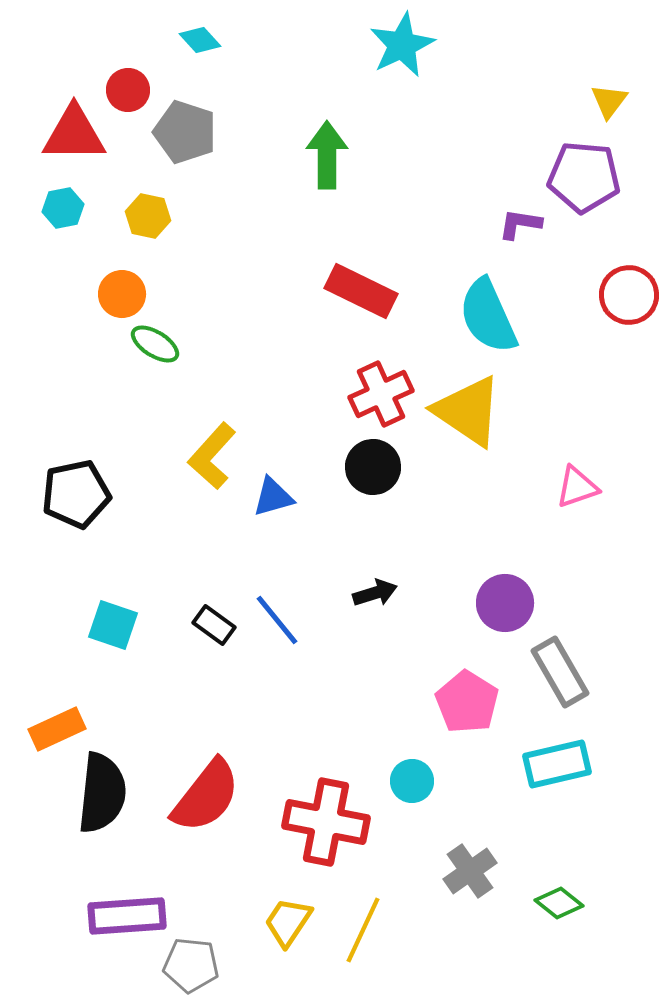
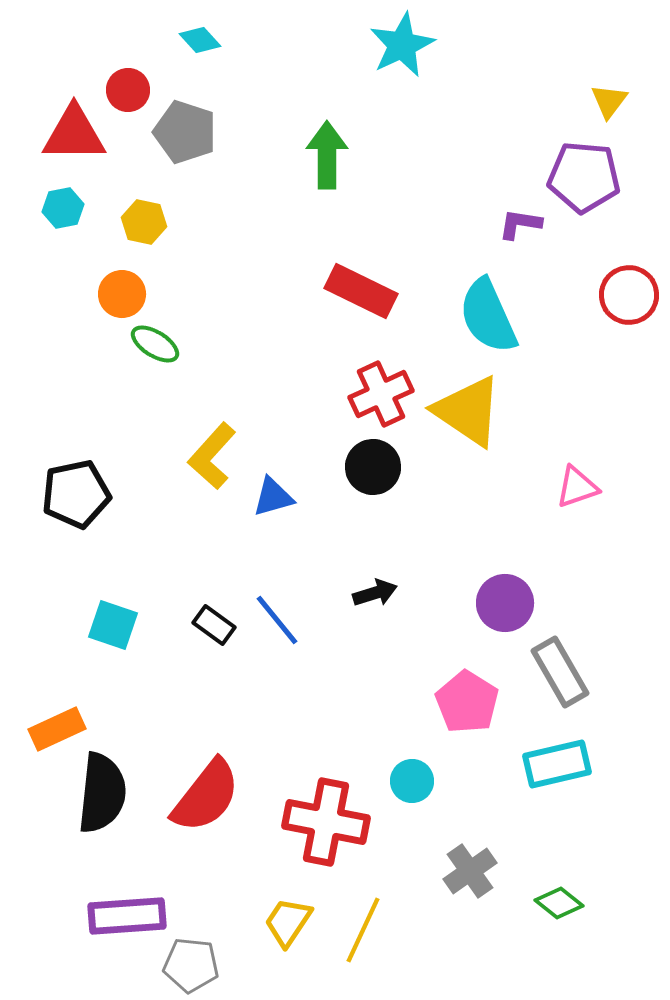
yellow hexagon at (148, 216): moved 4 px left, 6 px down
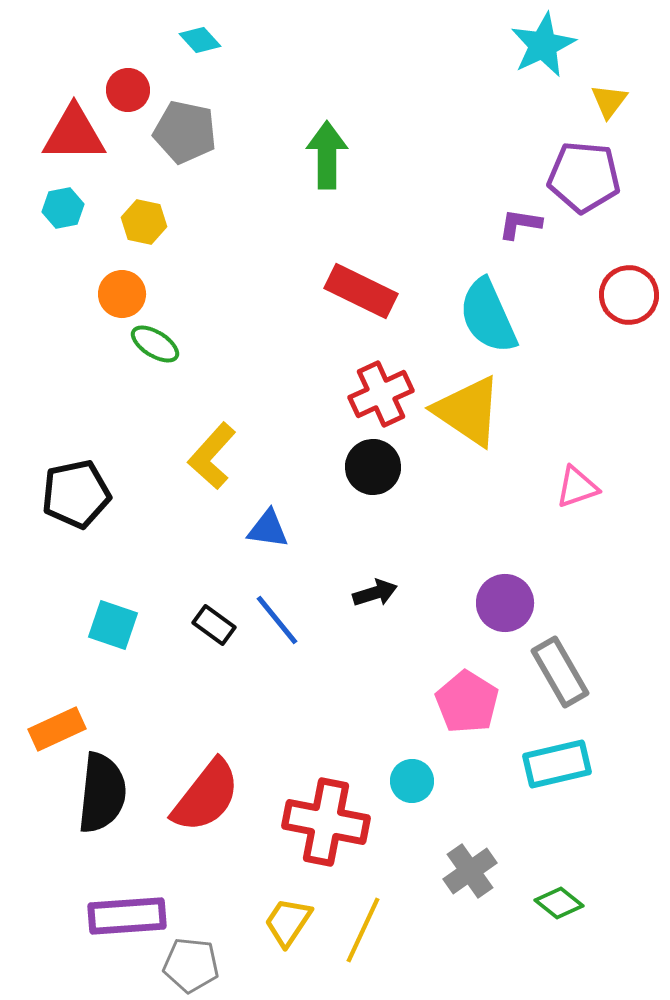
cyan star at (402, 45): moved 141 px right
gray pentagon at (185, 132): rotated 6 degrees counterclockwise
blue triangle at (273, 497): moved 5 px left, 32 px down; rotated 24 degrees clockwise
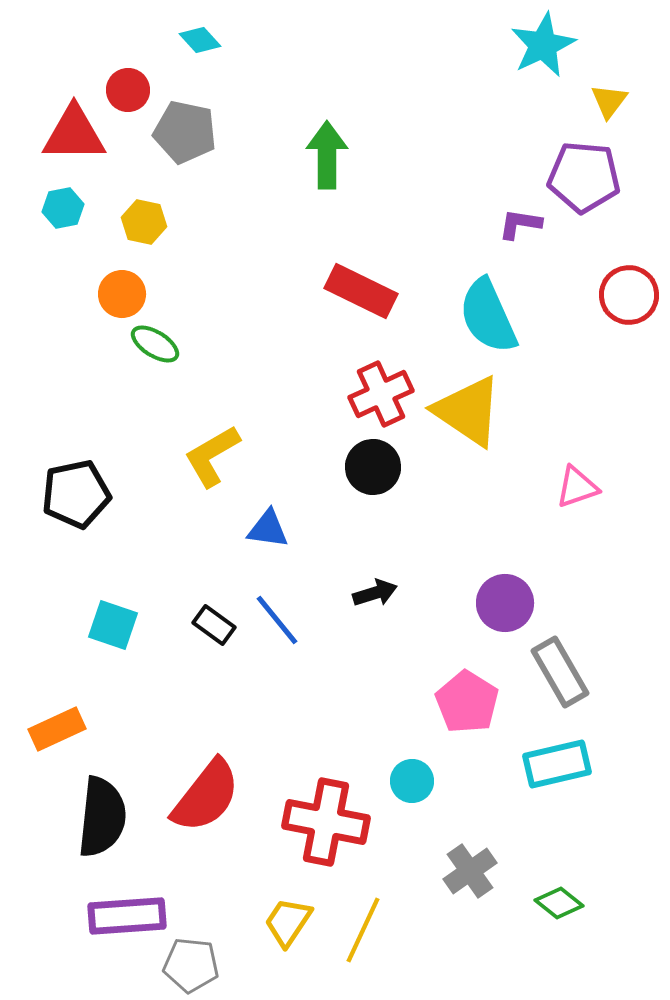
yellow L-shape at (212, 456): rotated 18 degrees clockwise
black semicircle at (102, 793): moved 24 px down
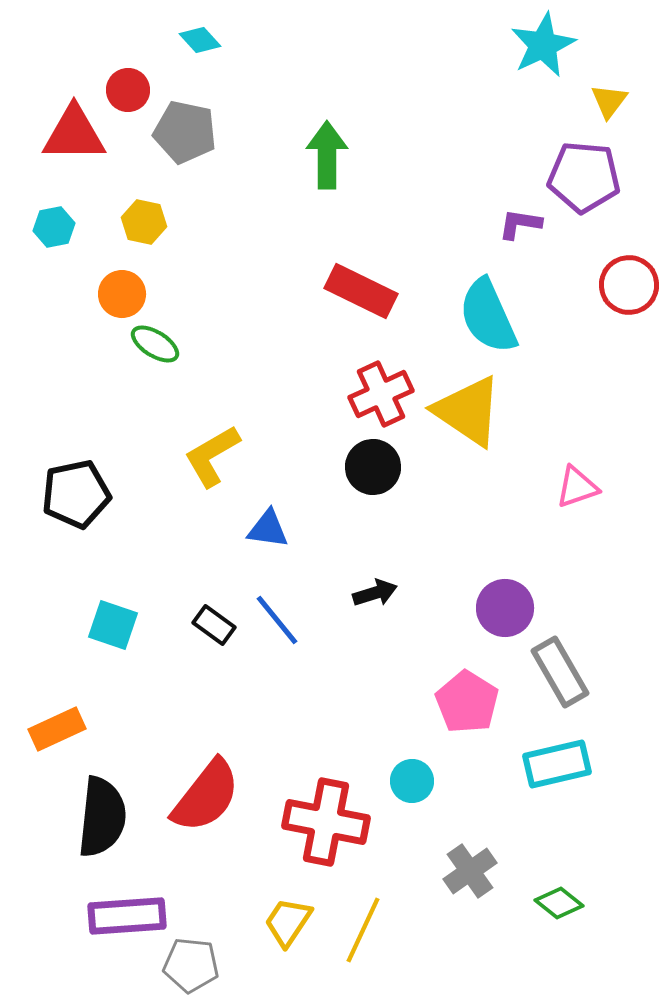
cyan hexagon at (63, 208): moved 9 px left, 19 px down
red circle at (629, 295): moved 10 px up
purple circle at (505, 603): moved 5 px down
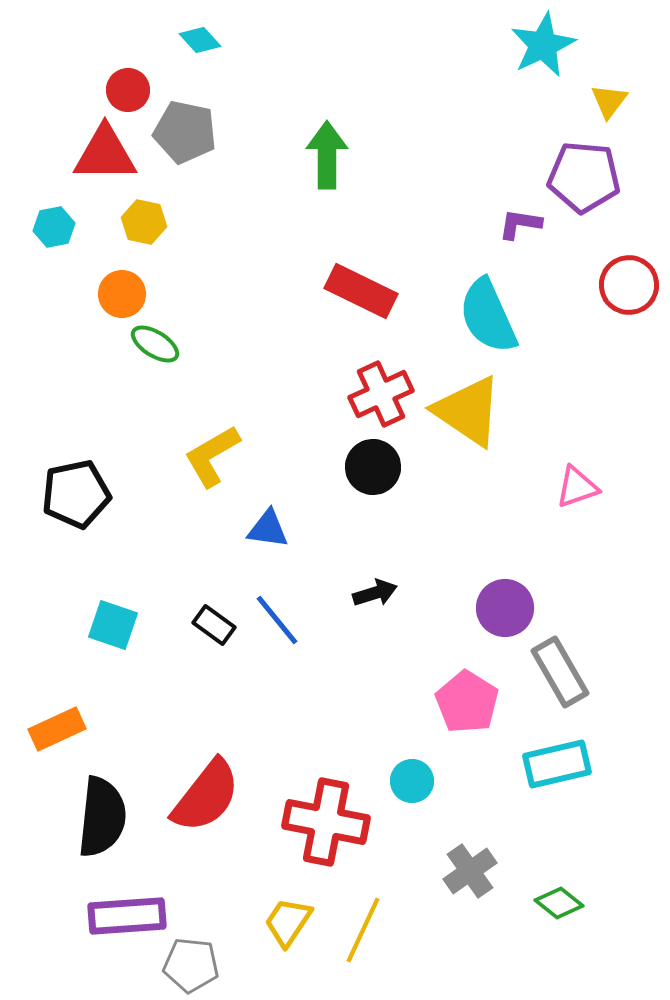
red triangle at (74, 134): moved 31 px right, 20 px down
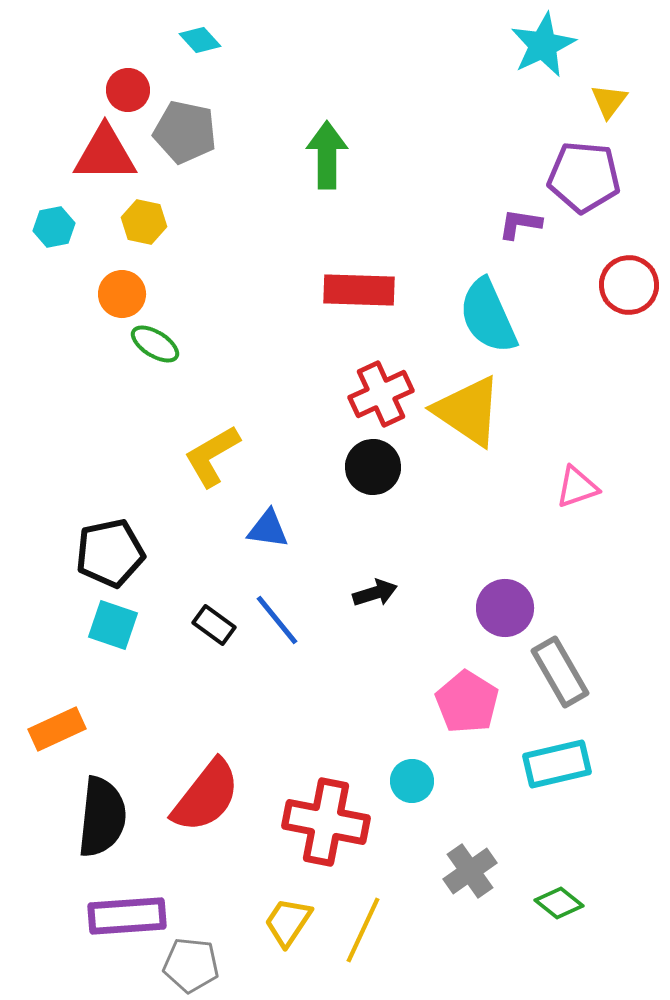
red rectangle at (361, 291): moved 2 px left, 1 px up; rotated 24 degrees counterclockwise
black pentagon at (76, 494): moved 34 px right, 59 px down
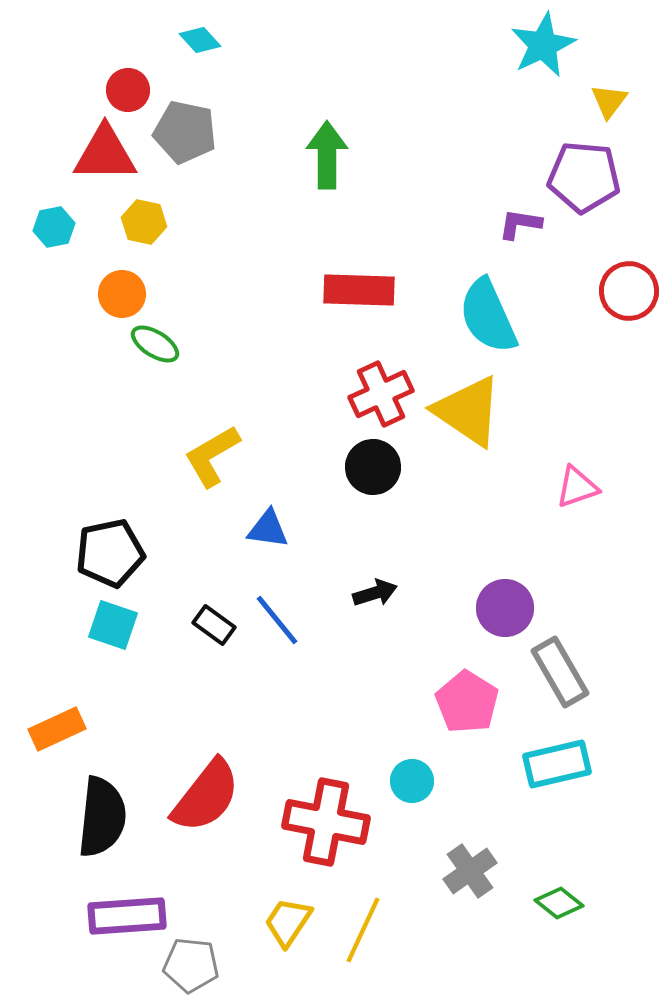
red circle at (629, 285): moved 6 px down
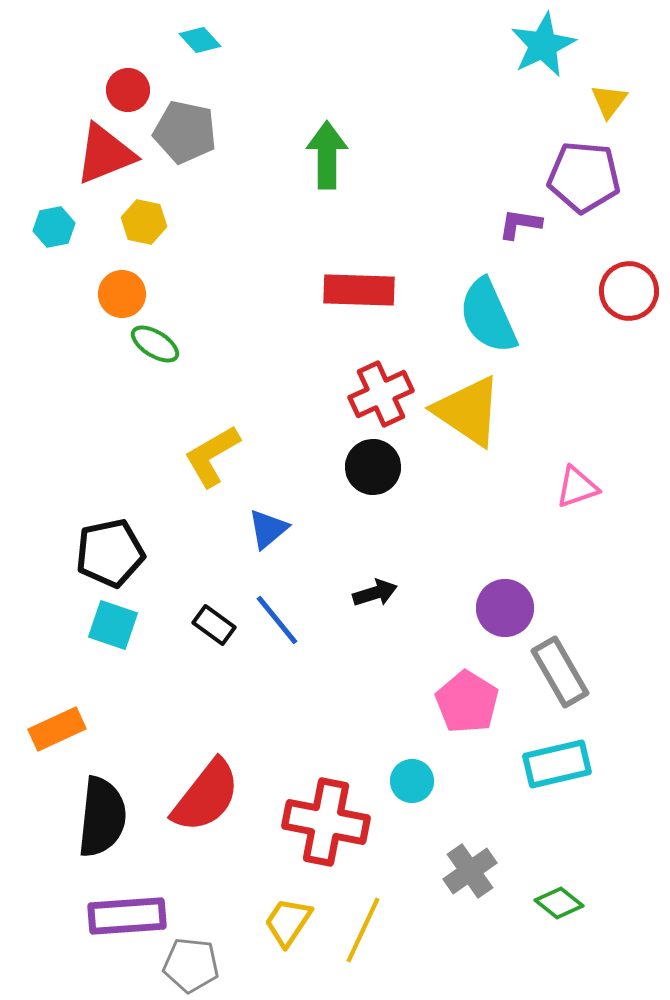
red triangle at (105, 154): rotated 22 degrees counterclockwise
blue triangle at (268, 529): rotated 48 degrees counterclockwise
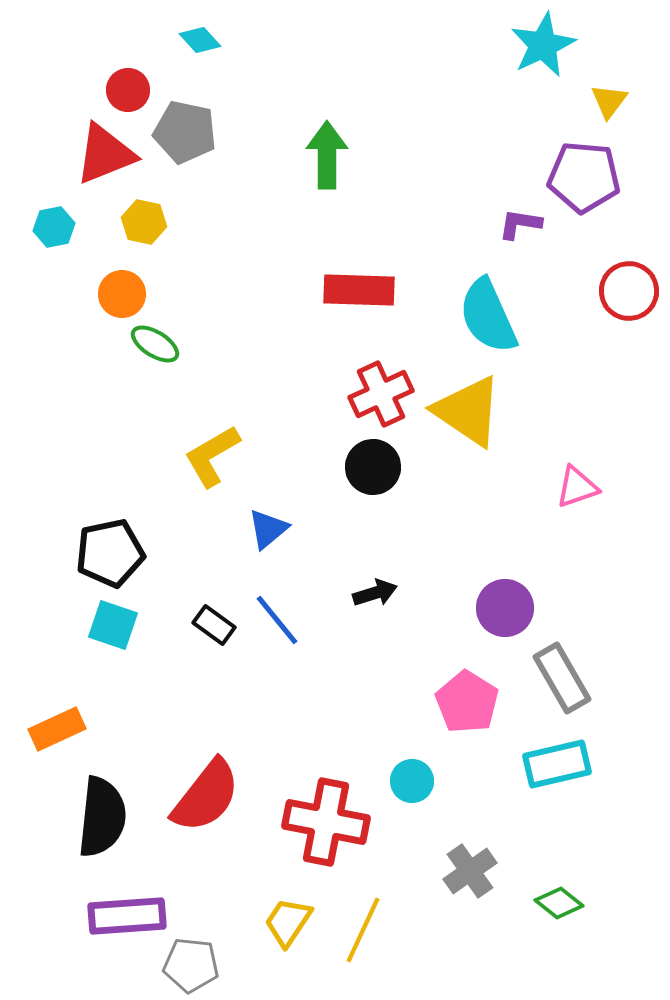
gray rectangle at (560, 672): moved 2 px right, 6 px down
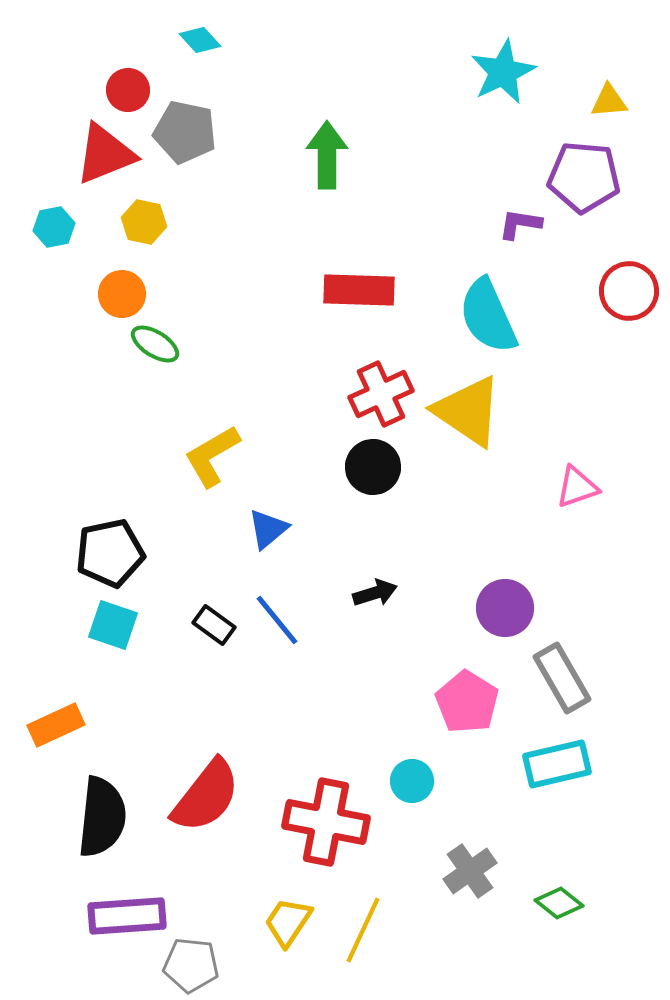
cyan star at (543, 45): moved 40 px left, 27 px down
yellow triangle at (609, 101): rotated 48 degrees clockwise
orange rectangle at (57, 729): moved 1 px left, 4 px up
